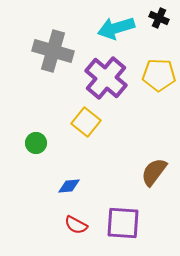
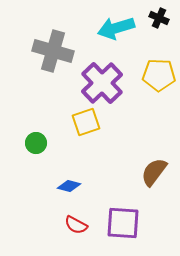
purple cross: moved 4 px left, 5 px down; rotated 6 degrees clockwise
yellow square: rotated 32 degrees clockwise
blue diamond: rotated 20 degrees clockwise
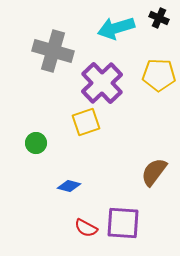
red semicircle: moved 10 px right, 3 px down
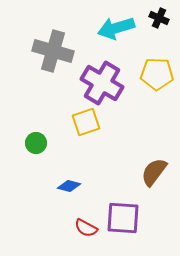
yellow pentagon: moved 2 px left, 1 px up
purple cross: rotated 15 degrees counterclockwise
purple square: moved 5 px up
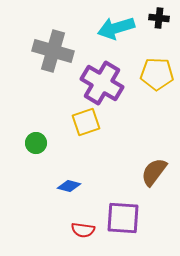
black cross: rotated 18 degrees counterclockwise
red semicircle: moved 3 px left, 2 px down; rotated 20 degrees counterclockwise
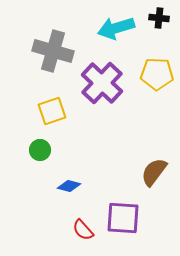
purple cross: rotated 12 degrees clockwise
yellow square: moved 34 px left, 11 px up
green circle: moved 4 px right, 7 px down
red semicircle: rotated 40 degrees clockwise
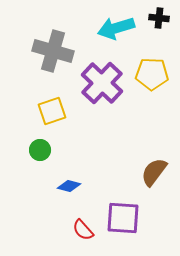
yellow pentagon: moved 5 px left
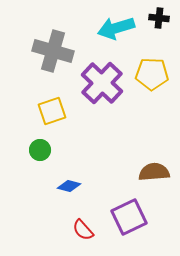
brown semicircle: rotated 48 degrees clockwise
purple square: moved 6 px right, 1 px up; rotated 30 degrees counterclockwise
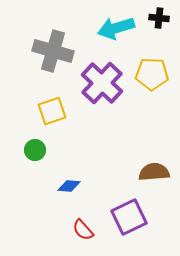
green circle: moved 5 px left
blue diamond: rotated 10 degrees counterclockwise
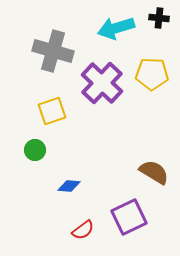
brown semicircle: rotated 36 degrees clockwise
red semicircle: rotated 85 degrees counterclockwise
